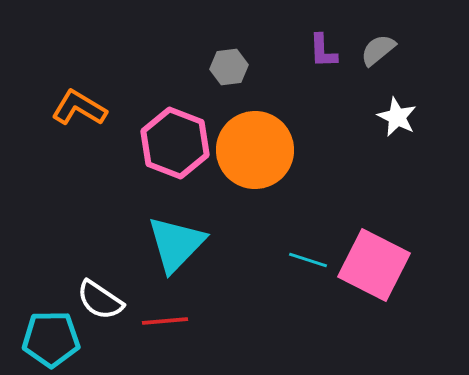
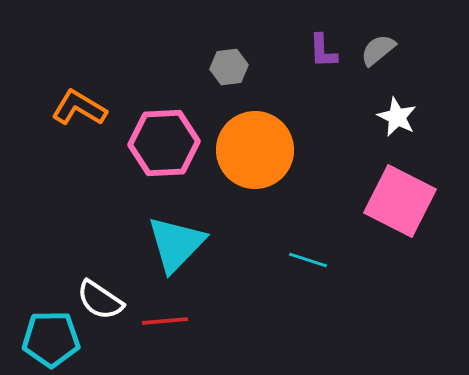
pink hexagon: moved 11 px left; rotated 24 degrees counterclockwise
pink square: moved 26 px right, 64 px up
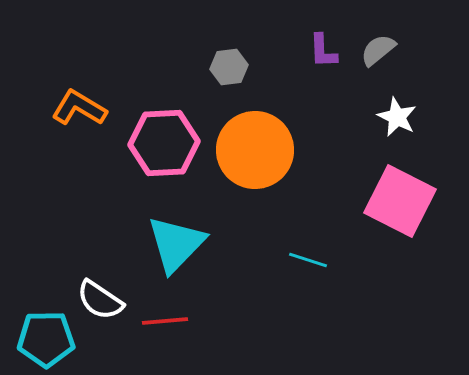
cyan pentagon: moved 5 px left
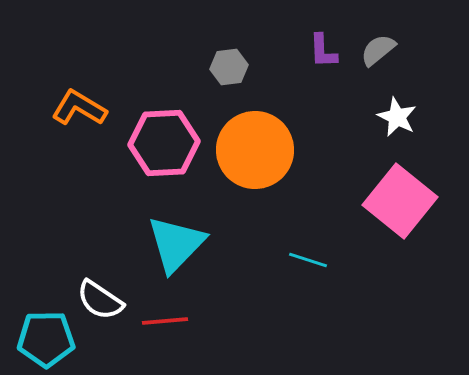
pink square: rotated 12 degrees clockwise
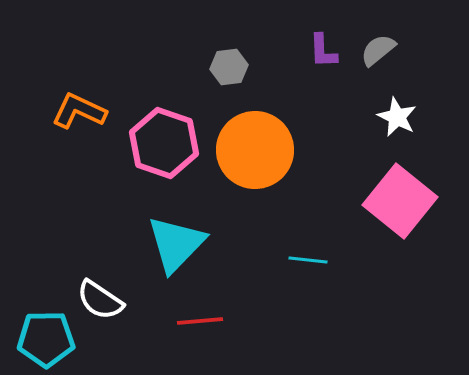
orange L-shape: moved 3 px down; rotated 6 degrees counterclockwise
pink hexagon: rotated 22 degrees clockwise
cyan line: rotated 12 degrees counterclockwise
red line: moved 35 px right
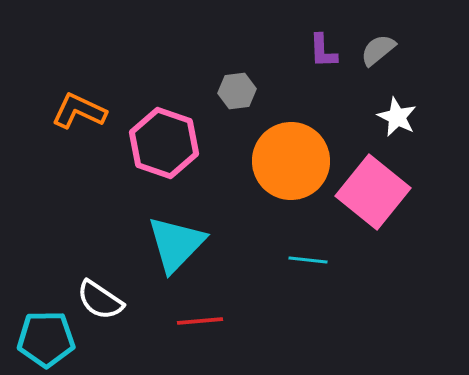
gray hexagon: moved 8 px right, 24 px down
orange circle: moved 36 px right, 11 px down
pink square: moved 27 px left, 9 px up
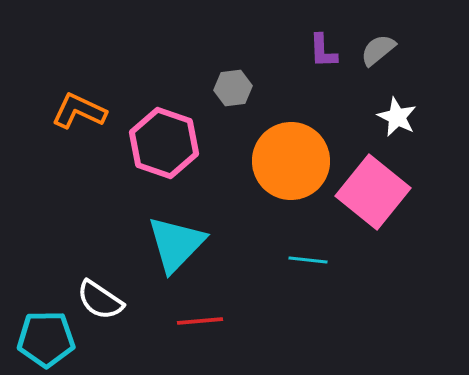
gray hexagon: moved 4 px left, 3 px up
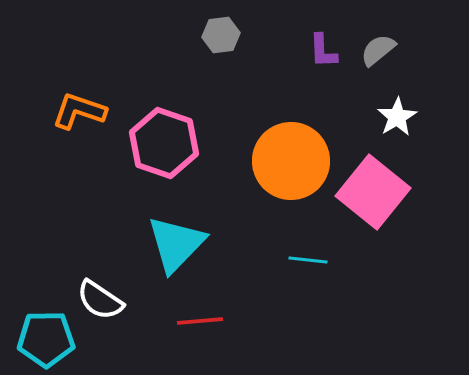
gray hexagon: moved 12 px left, 53 px up
orange L-shape: rotated 6 degrees counterclockwise
white star: rotated 15 degrees clockwise
